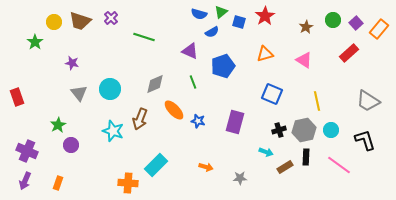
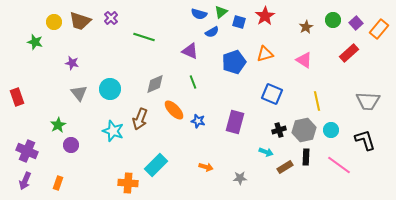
green star at (35, 42): rotated 21 degrees counterclockwise
blue pentagon at (223, 66): moved 11 px right, 4 px up
gray trapezoid at (368, 101): rotated 30 degrees counterclockwise
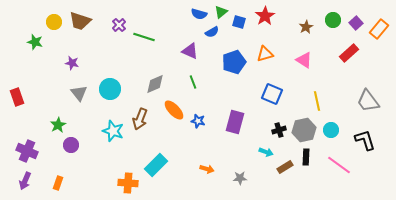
purple cross at (111, 18): moved 8 px right, 7 px down
gray trapezoid at (368, 101): rotated 50 degrees clockwise
orange arrow at (206, 167): moved 1 px right, 2 px down
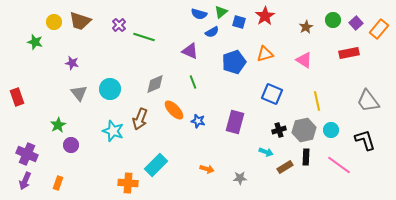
red rectangle at (349, 53): rotated 30 degrees clockwise
purple cross at (27, 151): moved 3 px down
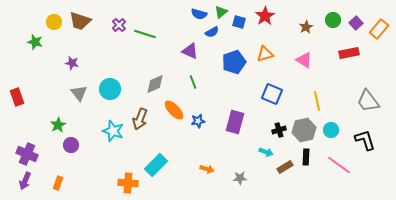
green line at (144, 37): moved 1 px right, 3 px up
blue star at (198, 121): rotated 24 degrees counterclockwise
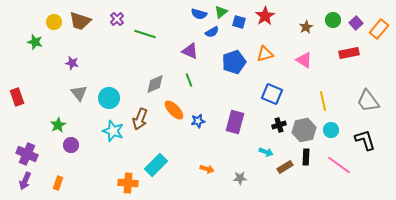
purple cross at (119, 25): moved 2 px left, 6 px up
green line at (193, 82): moved 4 px left, 2 px up
cyan circle at (110, 89): moved 1 px left, 9 px down
yellow line at (317, 101): moved 6 px right
black cross at (279, 130): moved 5 px up
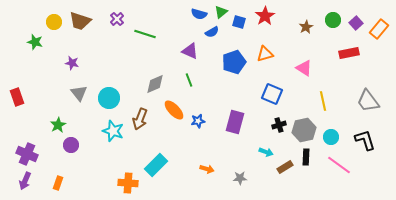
pink triangle at (304, 60): moved 8 px down
cyan circle at (331, 130): moved 7 px down
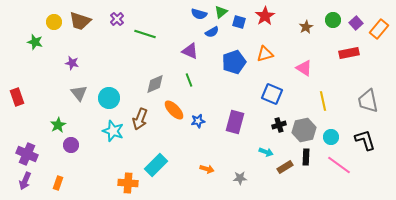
gray trapezoid at (368, 101): rotated 25 degrees clockwise
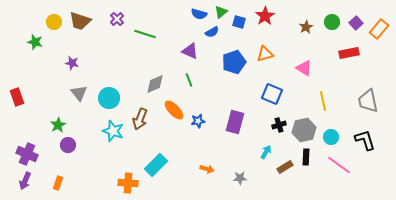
green circle at (333, 20): moved 1 px left, 2 px down
purple circle at (71, 145): moved 3 px left
cyan arrow at (266, 152): rotated 80 degrees counterclockwise
